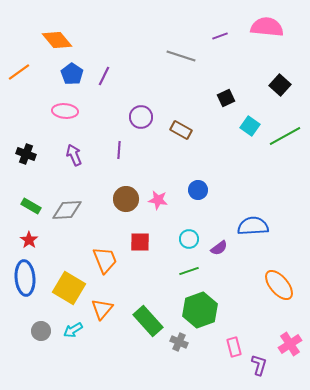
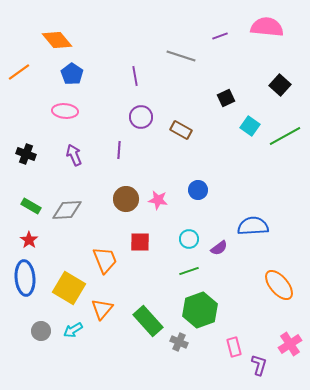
purple line at (104, 76): moved 31 px right; rotated 36 degrees counterclockwise
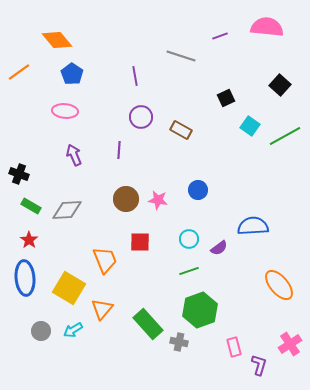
black cross at (26, 154): moved 7 px left, 20 px down
green rectangle at (148, 321): moved 3 px down
gray cross at (179, 342): rotated 12 degrees counterclockwise
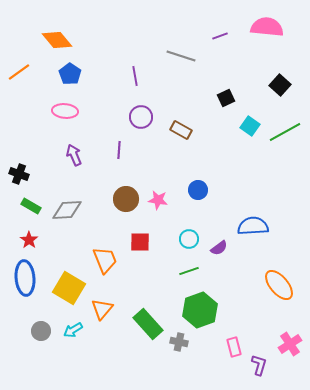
blue pentagon at (72, 74): moved 2 px left
green line at (285, 136): moved 4 px up
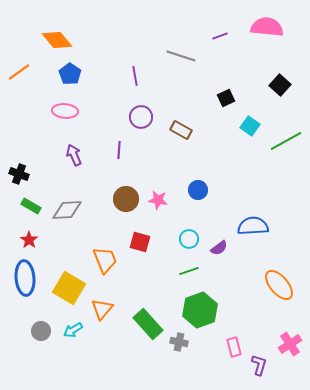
green line at (285, 132): moved 1 px right, 9 px down
red square at (140, 242): rotated 15 degrees clockwise
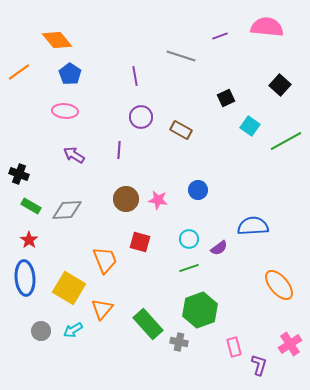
purple arrow at (74, 155): rotated 35 degrees counterclockwise
green line at (189, 271): moved 3 px up
